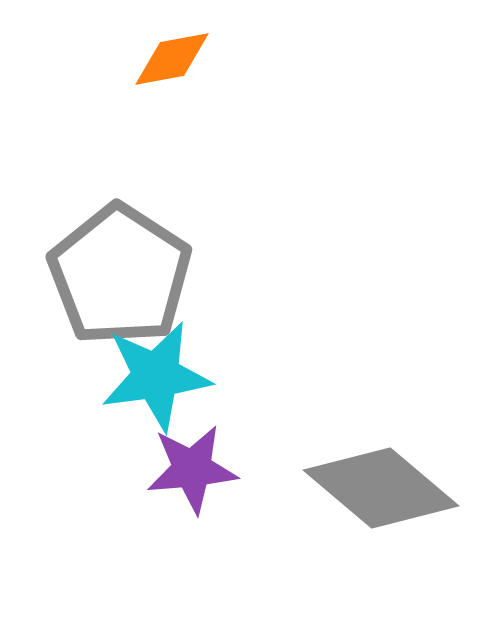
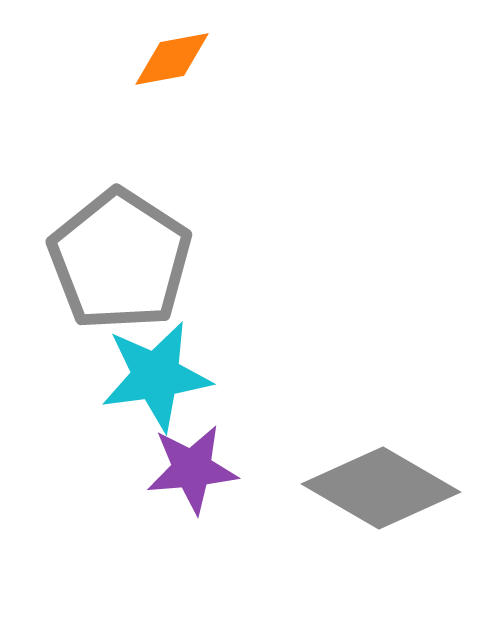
gray pentagon: moved 15 px up
gray diamond: rotated 10 degrees counterclockwise
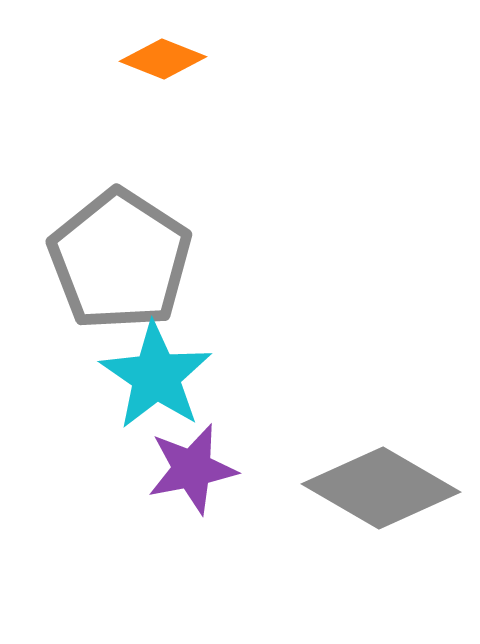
orange diamond: moved 9 px left; rotated 32 degrees clockwise
cyan star: rotated 30 degrees counterclockwise
purple star: rotated 6 degrees counterclockwise
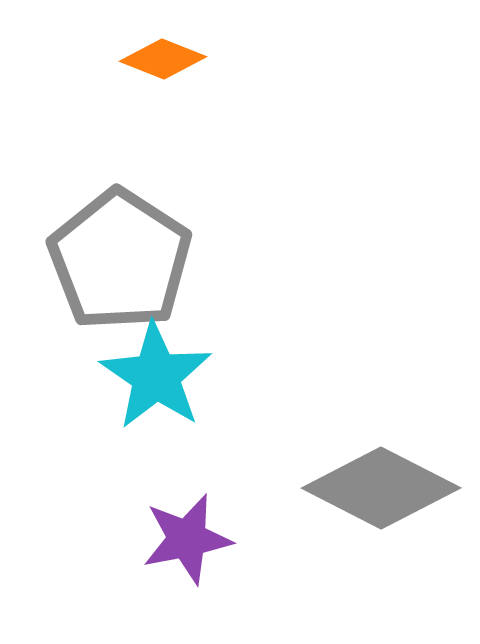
purple star: moved 5 px left, 70 px down
gray diamond: rotated 3 degrees counterclockwise
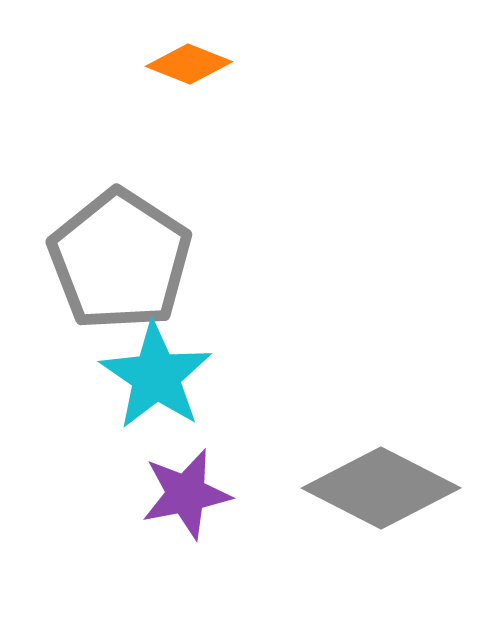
orange diamond: moved 26 px right, 5 px down
purple star: moved 1 px left, 45 px up
